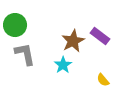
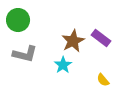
green circle: moved 3 px right, 5 px up
purple rectangle: moved 1 px right, 2 px down
gray L-shape: rotated 115 degrees clockwise
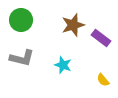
green circle: moved 3 px right
brown star: moved 16 px up; rotated 10 degrees clockwise
gray L-shape: moved 3 px left, 4 px down
cyan star: rotated 18 degrees counterclockwise
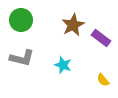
brown star: rotated 10 degrees counterclockwise
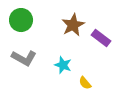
gray L-shape: moved 2 px right; rotated 15 degrees clockwise
yellow semicircle: moved 18 px left, 3 px down
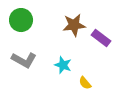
brown star: moved 1 px right; rotated 20 degrees clockwise
gray L-shape: moved 2 px down
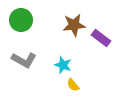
yellow semicircle: moved 12 px left, 2 px down
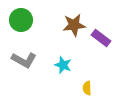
yellow semicircle: moved 14 px right, 3 px down; rotated 40 degrees clockwise
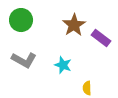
brown star: rotated 25 degrees counterclockwise
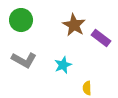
brown star: rotated 10 degrees counterclockwise
cyan star: rotated 30 degrees clockwise
